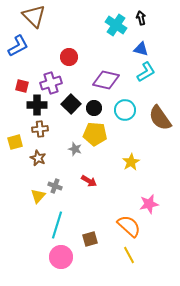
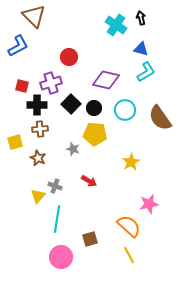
gray star: moved 2 px left
cyan line: moved 6 px up; rotated 8 degrees counterclockwise
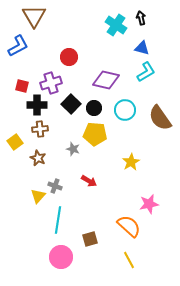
brown triangle: rotated 15 degrees clockwise
blue triangle: moved 1 px right, 1 px up
yellow square: rotated 21 degrees counterclockwise
cyan line: moved 1 px right, 1 px down
yellow line: moved 5 px down
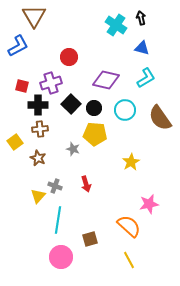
cyan L-shape: moved 6 px down
black cross: moved 1 px right
red arrow: moved 3 px left, 3 px down; rotated 42 degrees clockwise
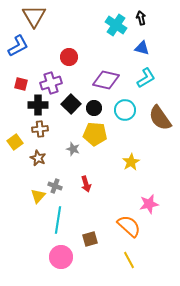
red square: moved 1 px left, 2 px up
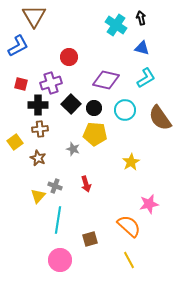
pink circle: moved 1 px left, 3 px down
